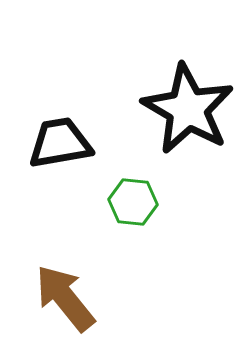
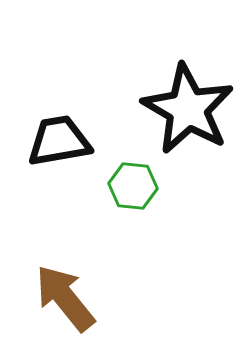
black trapezoid: moved 1 px left, 2 px up
green hexagon: moved 16 px up
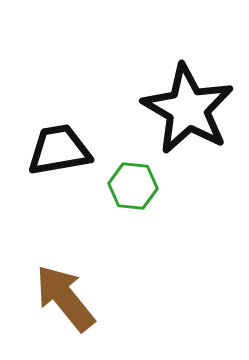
black trapezoid: moved 9 px down
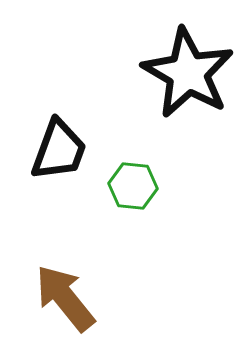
black star: moved 36 px up
black trapezoid: rotated 120 degrees clockwise
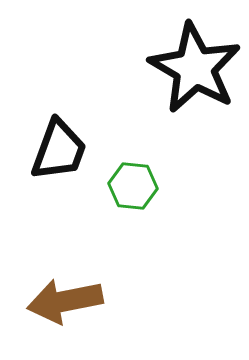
black star: moved 7 px right, 5 px up
brown arrow: moved 3 px down; rotated 62 degrees counterclockwise
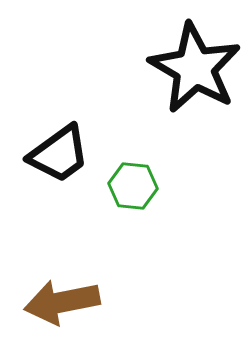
black trapezoid: moved 4 px down; rotated 34 degrees clockwise
brown arrow: moved 3 px left, 1 px down
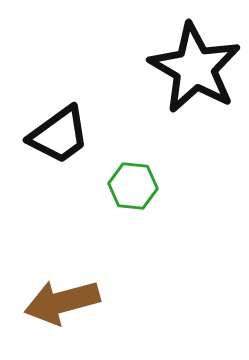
black trapezoid: moved 19 px up
brown arrow: rotated 4 degrees counterclockwise
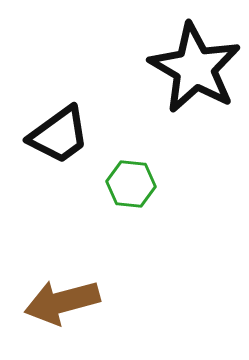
green hexagon: moved 2 px left, 2 px up
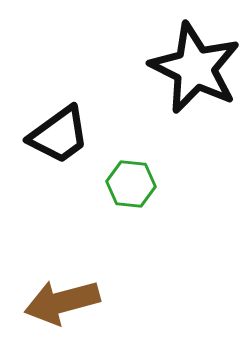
black star: rotated 4 degrees counterclockwise
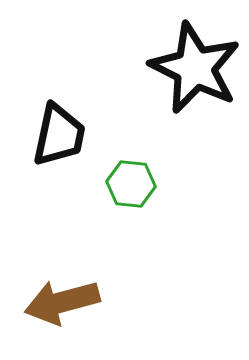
black trapezoid: rotated 42 degrees counterclockwise
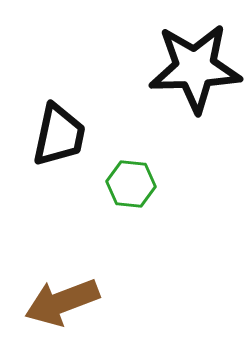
black star: rotated 28 degrees counterclockwise
brown arrow: rotated 6 degrees counterclockwise
